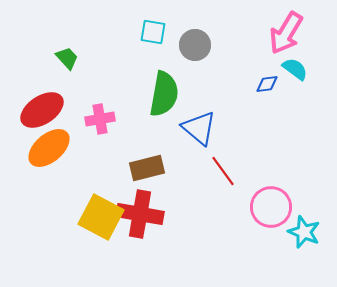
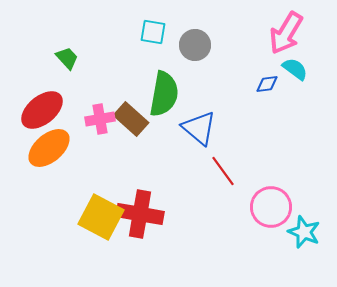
red ellipse: rotated 6 degrees counterclockwise
brown rectangle: moved 16 px left, 49 px up; rotated 56 degrees clockwise
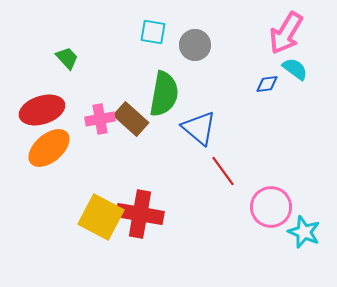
red ellipse: rotated 21 degrees clockwise
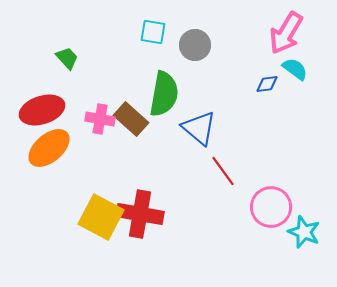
pink cross: rotated 20 degrees clockwise
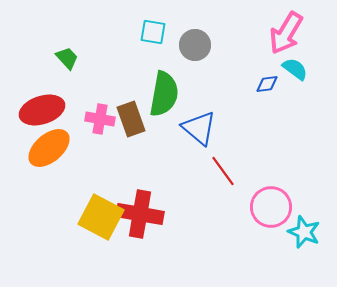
brown rectangle: rotated 28 degrees clockwise
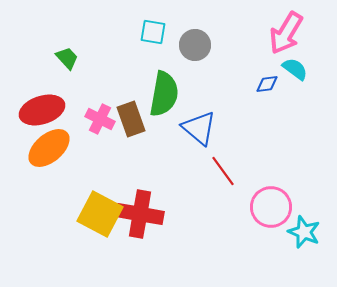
pink cross: rotated 16 degrees clockwise
yellow square: moved 1 px left, 3 px up
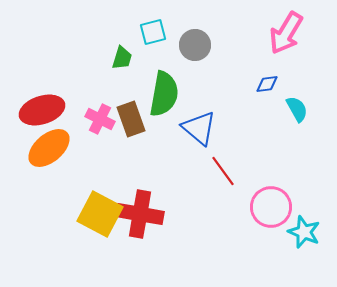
cyan square: rotated 24 degrees counterclockwise
green trapezoid: moved 55 px right; rotated 60 degrees clockwise
cyan semicircle: moved 2 px right, 40 px down; rotated 24 degrees clockwise
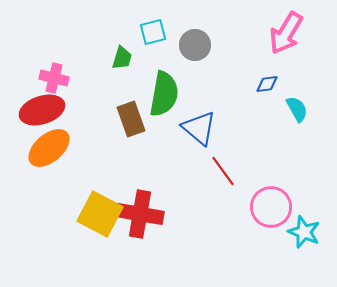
pink cross: moved 46 px left, 41 px up; rotated 12 degrees counterclockwise
